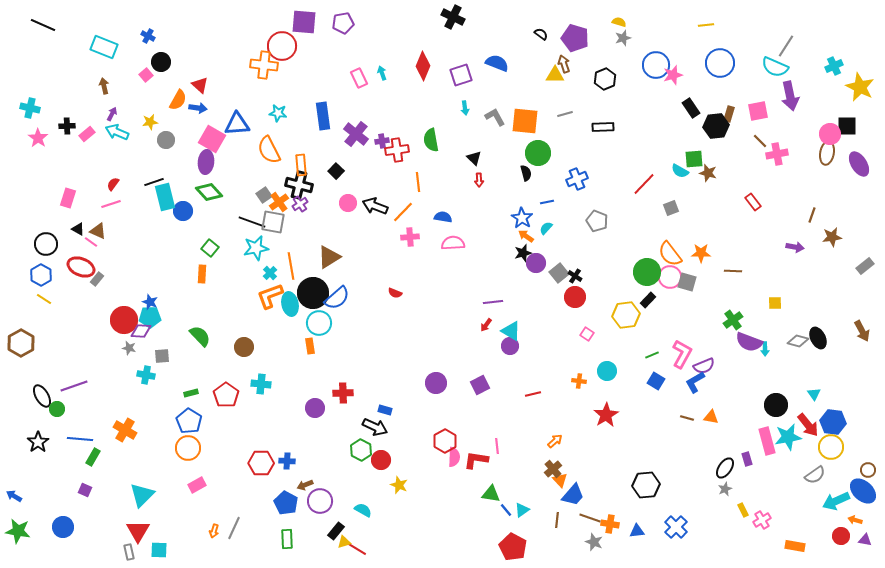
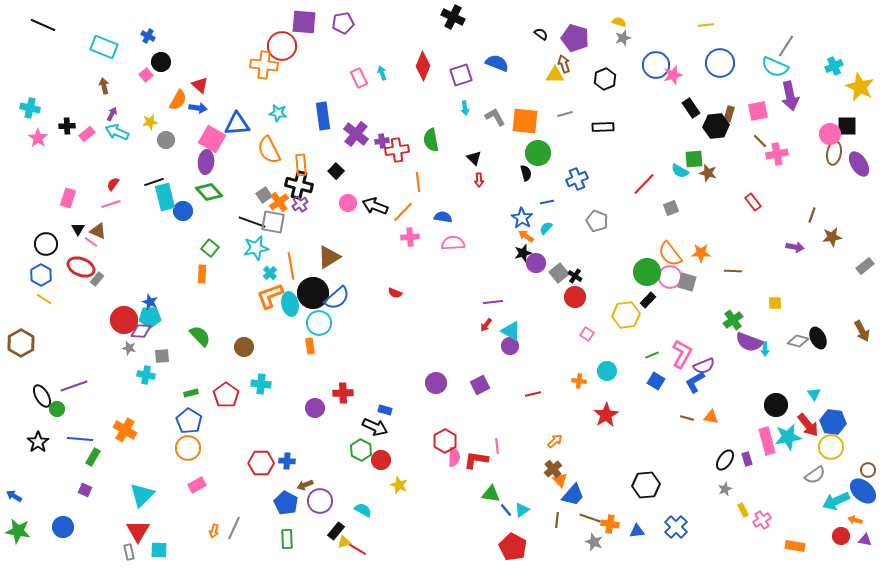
brown ellipse at (827, 153): moved 7 px right
black triangle at (78, 229): rotated 32 degrees clockwise
black ellipse at (725, 468): moved 8 px up
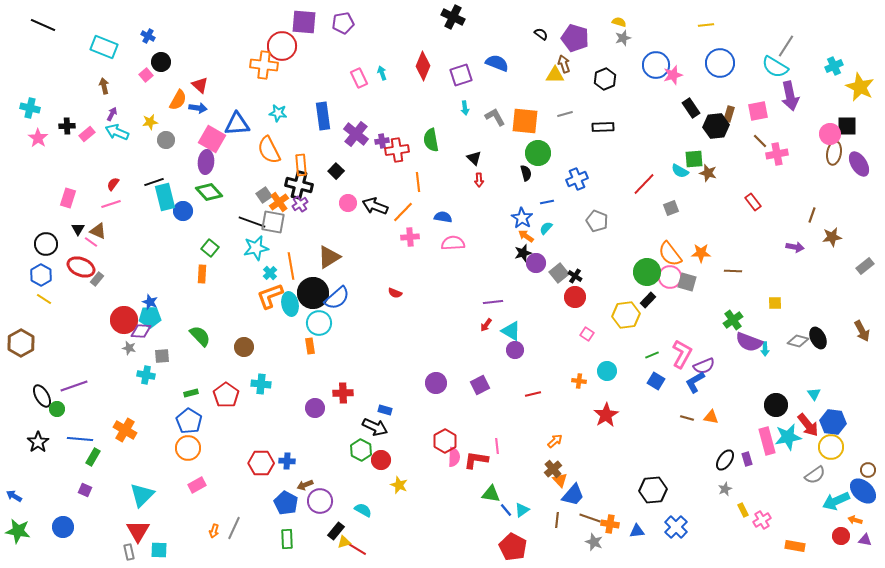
cyan semicircle at (775, 67): rotated 8 degrees clockwise
purple circle at (510, 346): moved 5 px right, 4 px down
black hexagon at (646, 485): moved 7 px right, 5 px down
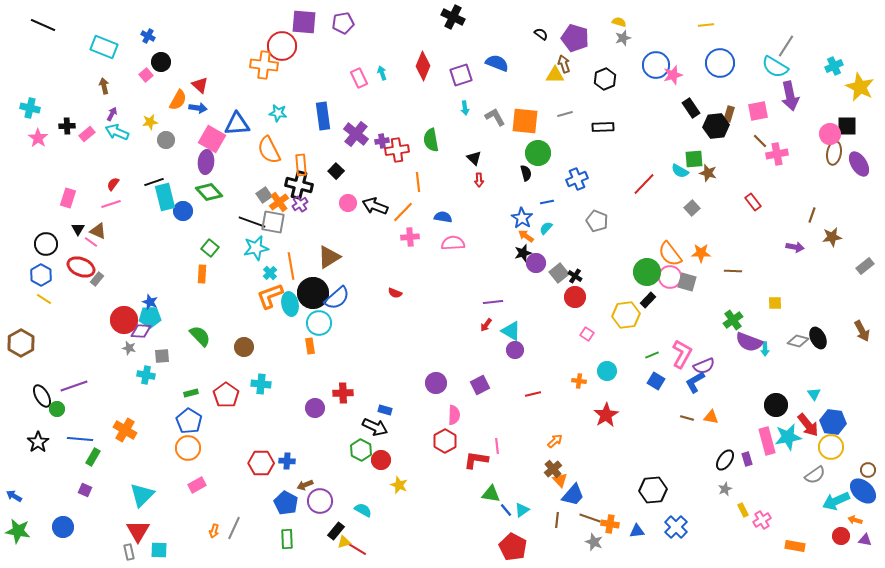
gray square at (671, 208): moved 21 px right; rotated 21 degrees counterclockwise
pink semicircle at (454, 457): moved 42 px up
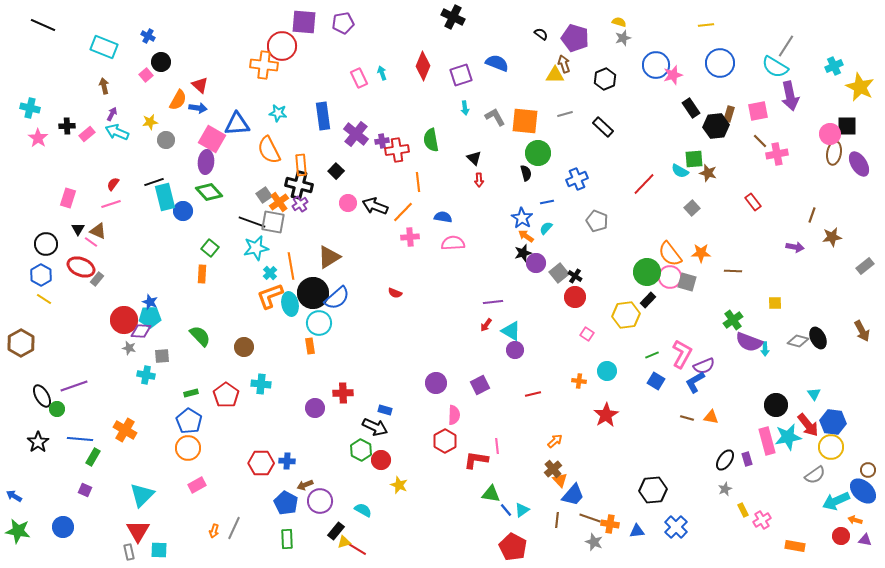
black rectangle at (603, 127): rotated 45 degrees clockwise
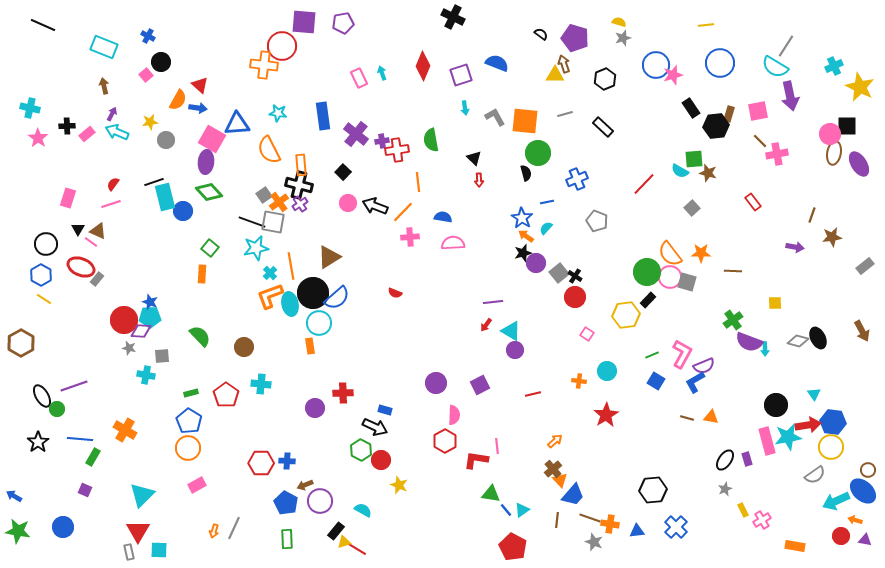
black square at (336, 171): moved 7 px right, 1 px down
red arrow at (808, 425): rotated 60 degrees counterclockwise
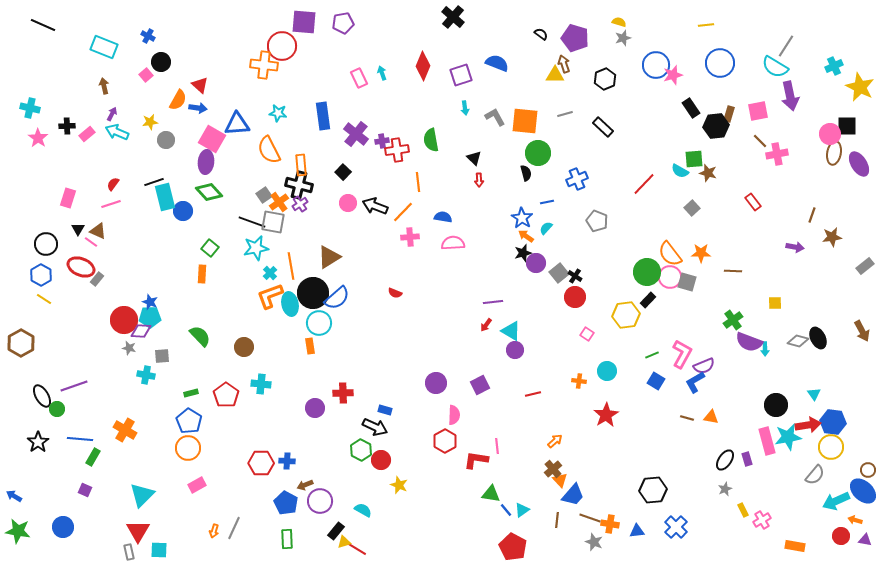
black cross at (453, 17): rotated 15 degrees clockwise
gray semicircle at (815, 475): rotated 15 degrees counterclockwise
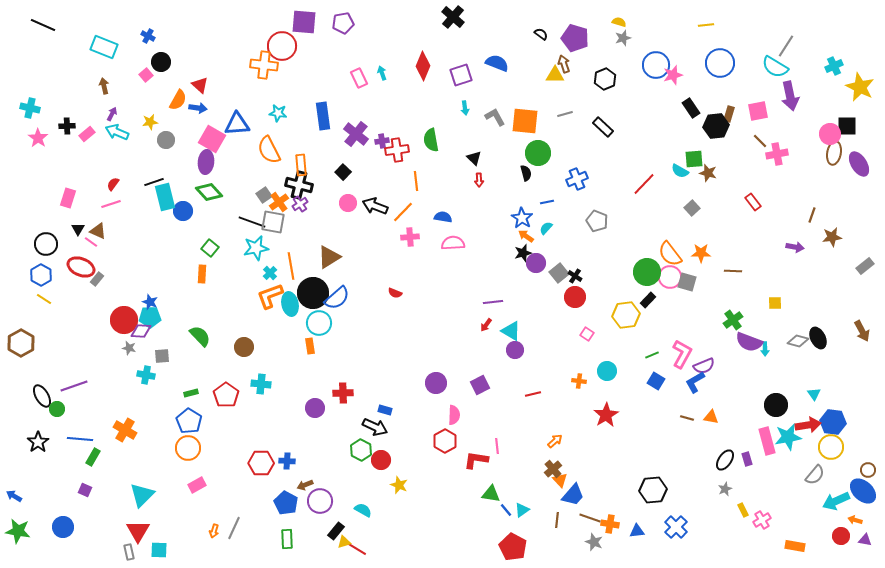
orange line at (418, 182): moved 2 px left, 1 px up
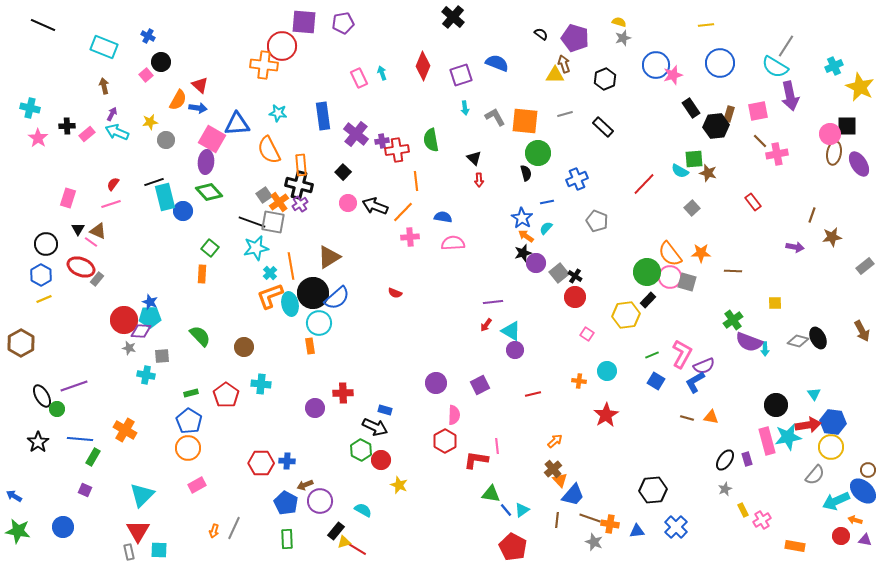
yellow line at (44, 299): rotated 56 degrees counterclockwise
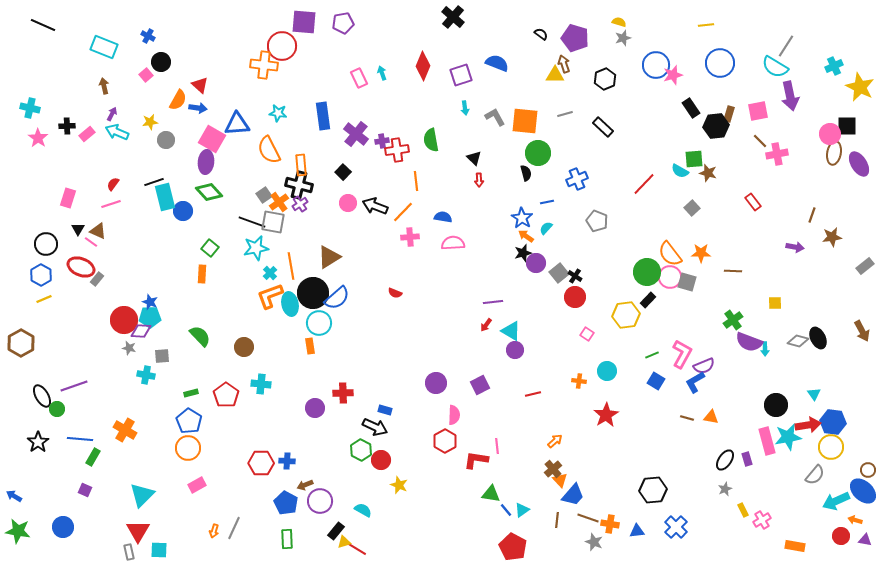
brown line at (590, 518): moved 2 px left
